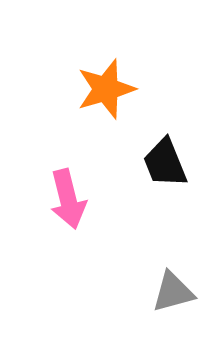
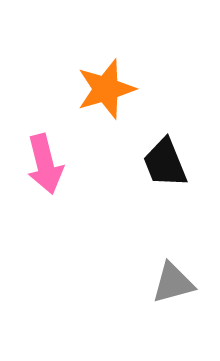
pink arrow: moved 23 px left, 35 px up
gray triangle: moved 9 px up
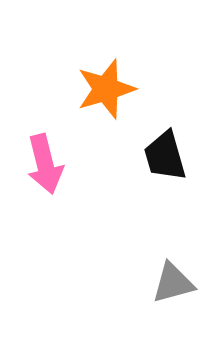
black trapezoid: moved 7 px up; rotated 6 degrees clockwise
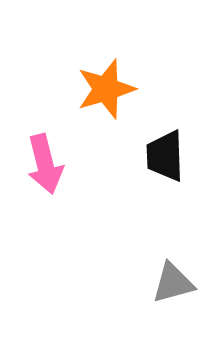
black trapezoid: rotated 14 degrees clockwise
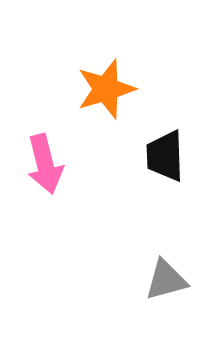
gray triangle: moved 7 px left, 3 px up
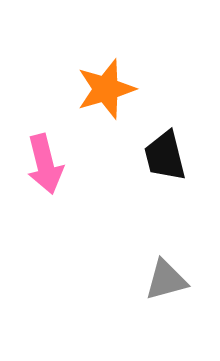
black trapezoid: rotated 12 degrees counterclockwise
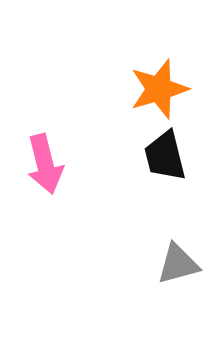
orange star: moved 53 px right
gray triangle: moved 12 px right, 16 px up
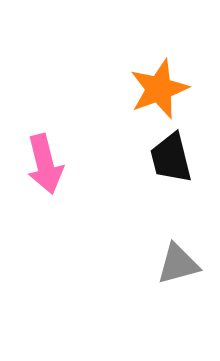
orange star: rotated 4 degrees counterclockwise
black trapezoid: moved 6 px right, 2 px down
